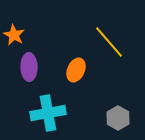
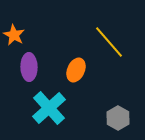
cyan cross: moved 1 px right, 5 px up; rotated 32 degrees counterclockwise
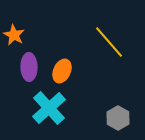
orange ellipse: moved 14 px left, 1 px down
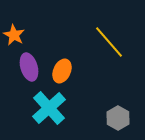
purple ellipse: rotated 16 degrees counterclockwise
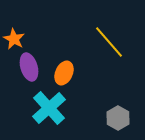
orange star: moved 4 px down
orange ellipse: moved 2 px right, 2 px down
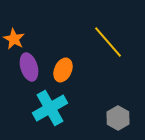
yellow line: moved 1 px left
orange ellipse: moved 1 px left, 3 px up
cyan cross: moved 1 px right; rotated 12 degrees clockwise
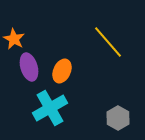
orange ellipse: moved 1 px left, 1 px down
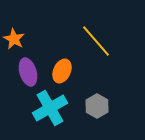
yellow line: moved 12 px left, 1 px up
purple ellipse: moved 1 px left, 5 px down
gray hexagon: moved 21 px left, 12 px up
